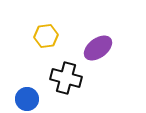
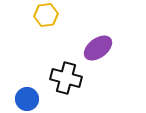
yellow hexagon: moved 21 px up
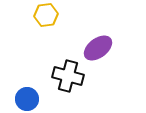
black cross: moved 2 px right, 2 px up
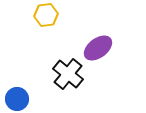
black cross: moved 2 px up; rotated 24 degrees clockwise
blue circle: moved 10 px left
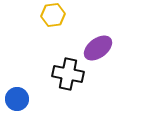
yellow hexagon: moved 7 px right
black cross: rotated 28 degrees counterclockwise
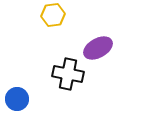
purple ellipse: rotated 8 degrees clockwise
